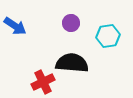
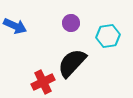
blue arrow: rotated 10 degrees counterclockwise
black semicircle: rotated 52 degrees counterclockwise
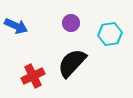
blue arrow: moved 1 px right
cyan hexagon: moved 2 px right, 2 px up
red cross: moved 10 px left, 6 px up
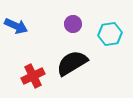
purple circle: moved 2 px right, 1 px down
black semicircle: rotated 16 degrees clockwise
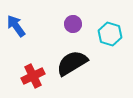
blue arrow: rotated 150 degrees counterclockwise
cyan hexagon: rotated 25 degrees clockwise
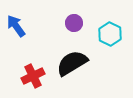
purple circle: moved 1 px right, 1 px up
cyan hexagon: rotated 10 degrees clockwise
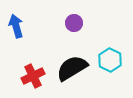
blue arrow: rotated 20 degrees clockwise
cyan hexagon: moved 26 px down
black semicircle: moved 5 px down
